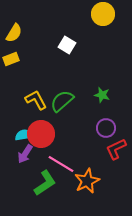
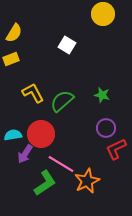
yellow L-shape: moved 3 px left, 7 px up
cyan semicircle: moved 11 px left
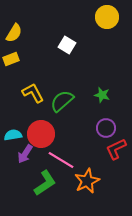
yellow circle: moved 4 px right, 3 px down
pink line: moved 4 px up
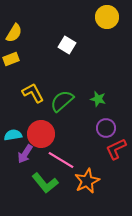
green star: moved 4 px left, 4 px down
green L-shape: rotated 84 degrees clockwise
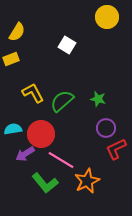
yellow semicircle: moved 3 px right, 1 px up
cyan semicircle: moved 6 px up
purple arrow: rotated 24 degrees clockwise
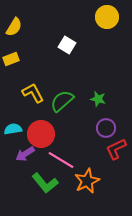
yellow semicircle: moved 3 px left, 5 px up
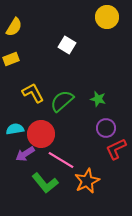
cyan semicircle: moved 2 px right
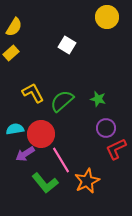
yellow rectangle: moved 6 px up; rotated 21 degrees counterclockwise
pink line: rotated 28 degrees clockwise
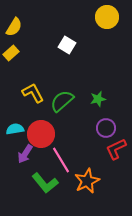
green star: rotated 28 degrees counterclockwise
purple arrow: rotated 24 degrees counterclockwise
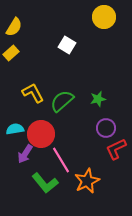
yellow circle: moved 3 px left
